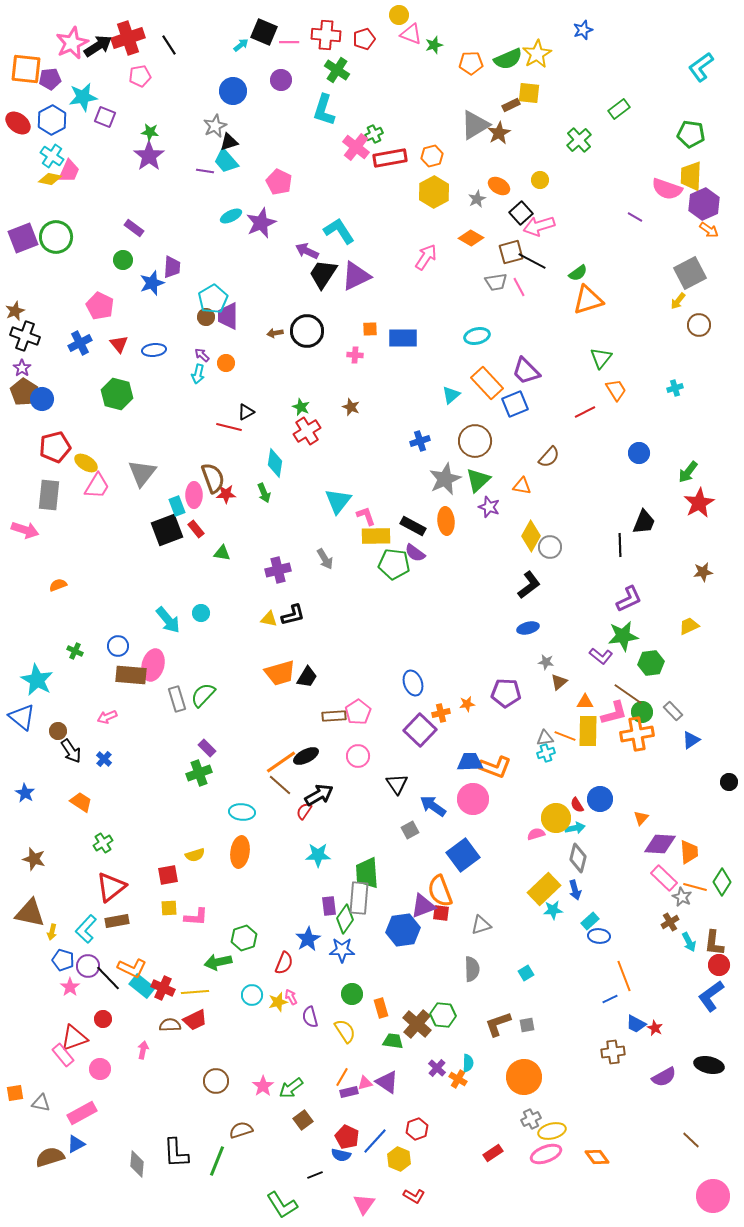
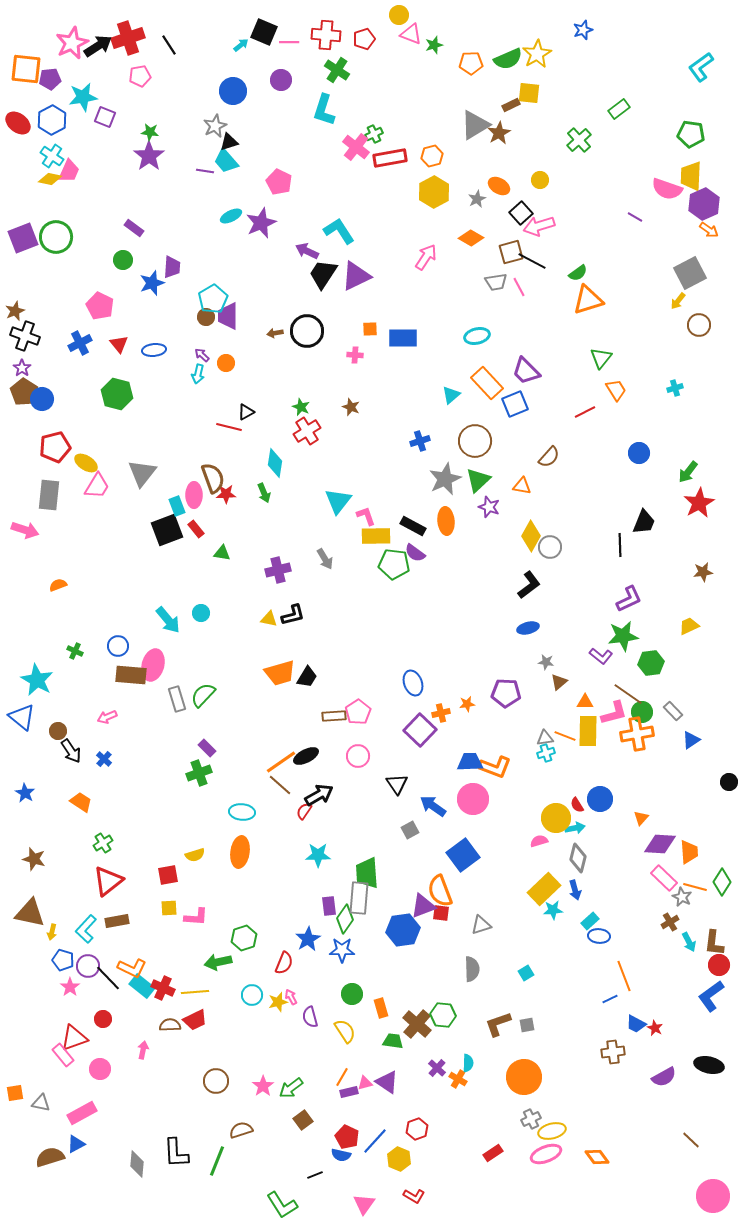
pink semicircle at (536, 834): moved 3 px right, 7 px down
red triangle at (111, 887): moved 3 px left, 6 px up
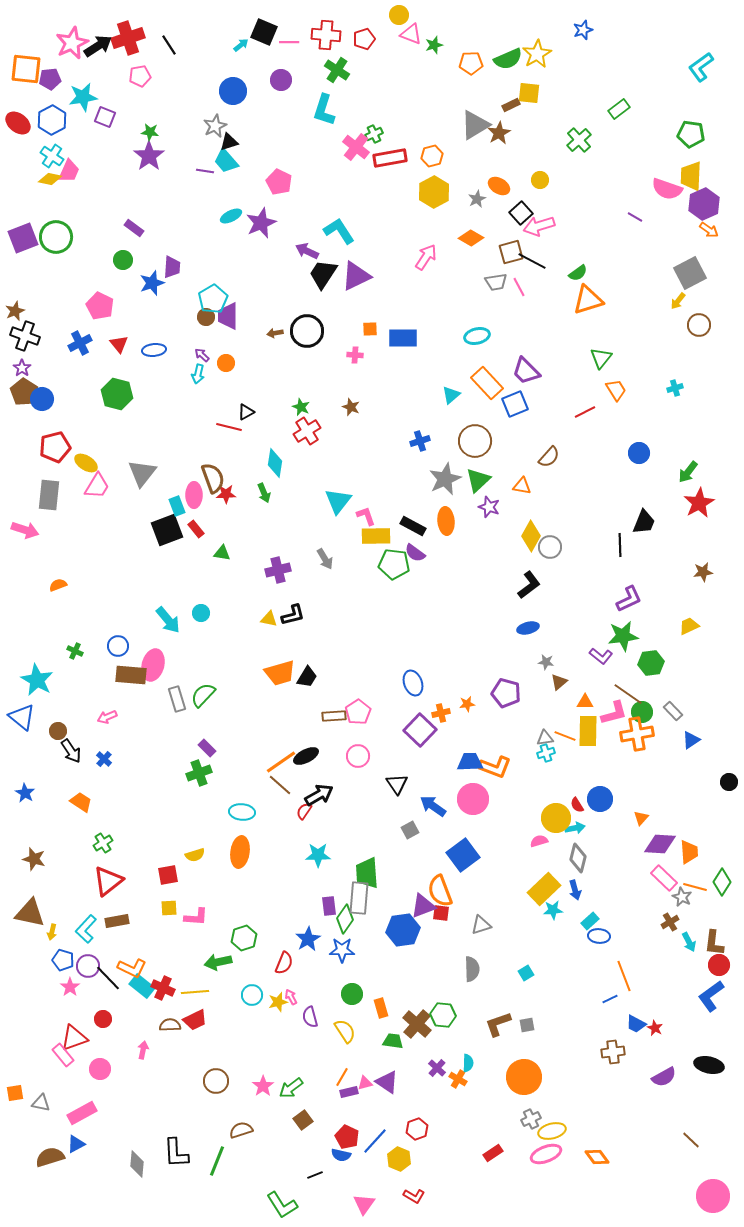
purple pentagon at (506, 693): rotated 12 degrees clockwise
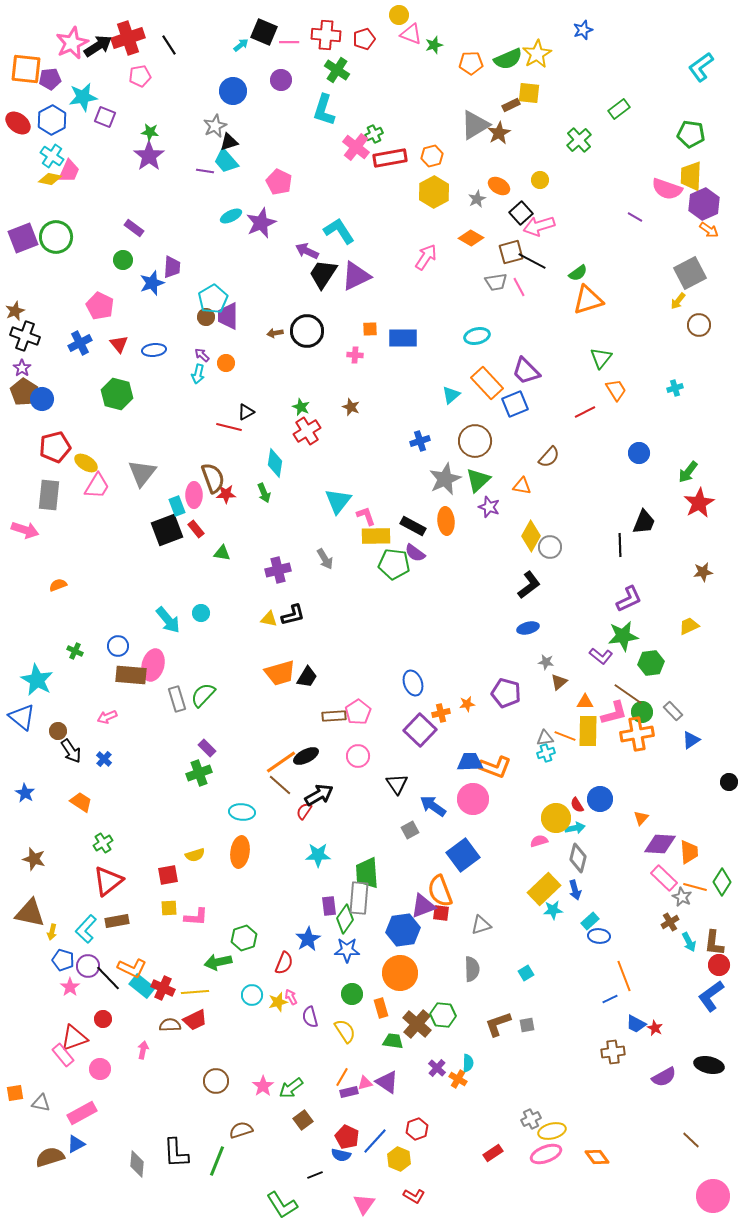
blue star at (342, 950): moved 5 px right
orange circle at (524, 1077): moved 124 px left, 104 px up
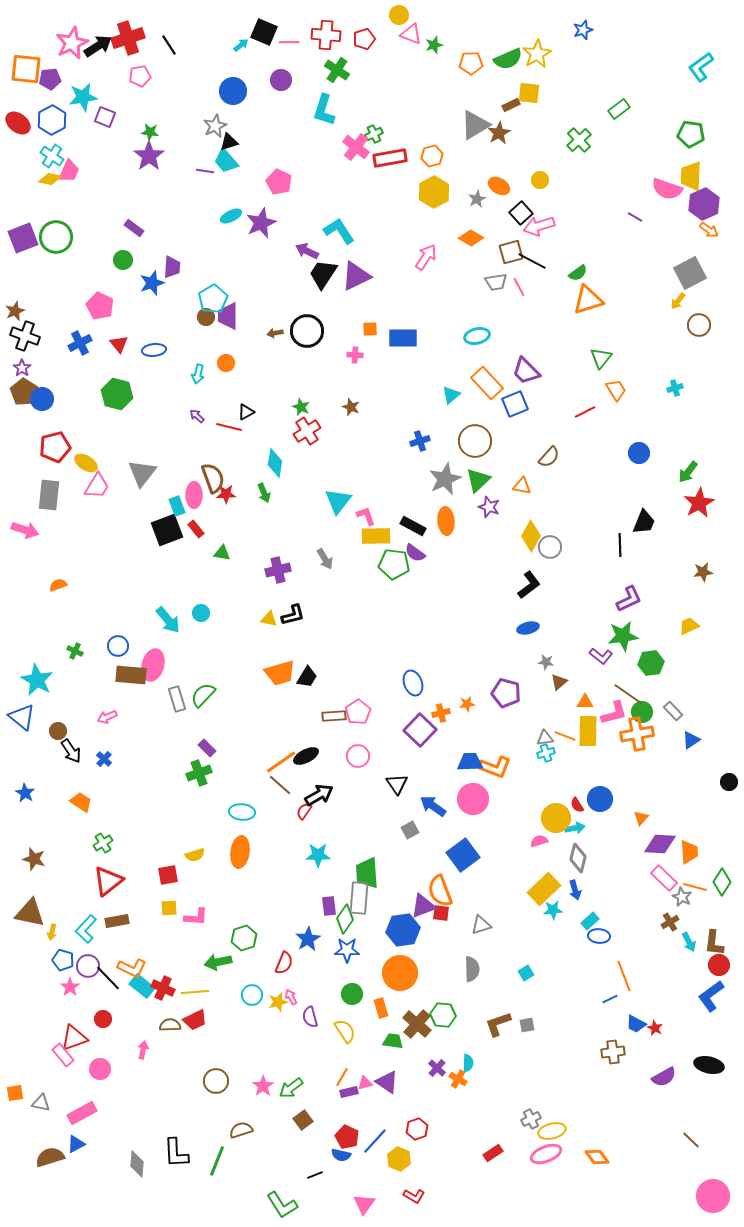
purple arrow at (202, 355): moved 5 px left, 61 px down
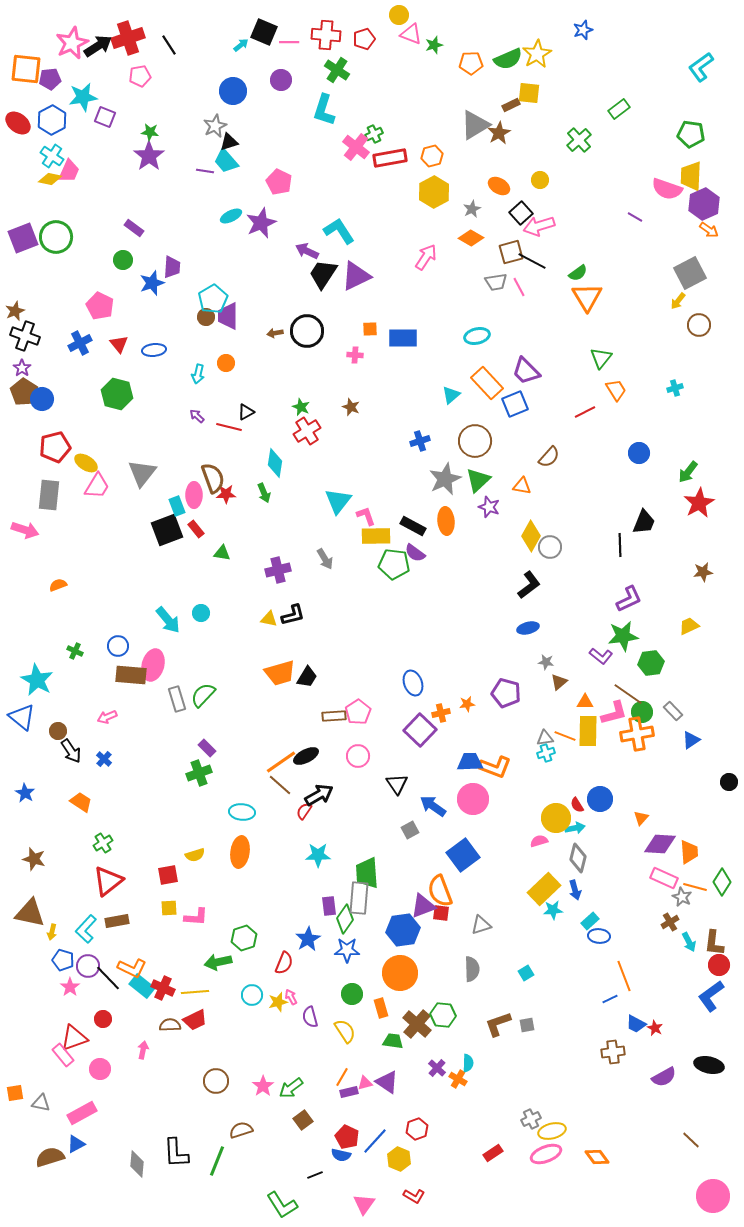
gray star at (477, 199): moved 5 px left, 10 px down
orange triangle at (588, 300): moved 1 px left, 3 px up; rotated 44 degrees counterclockwise
pink rectangle at (664, 878): rotated 20 degrees counterclockwise
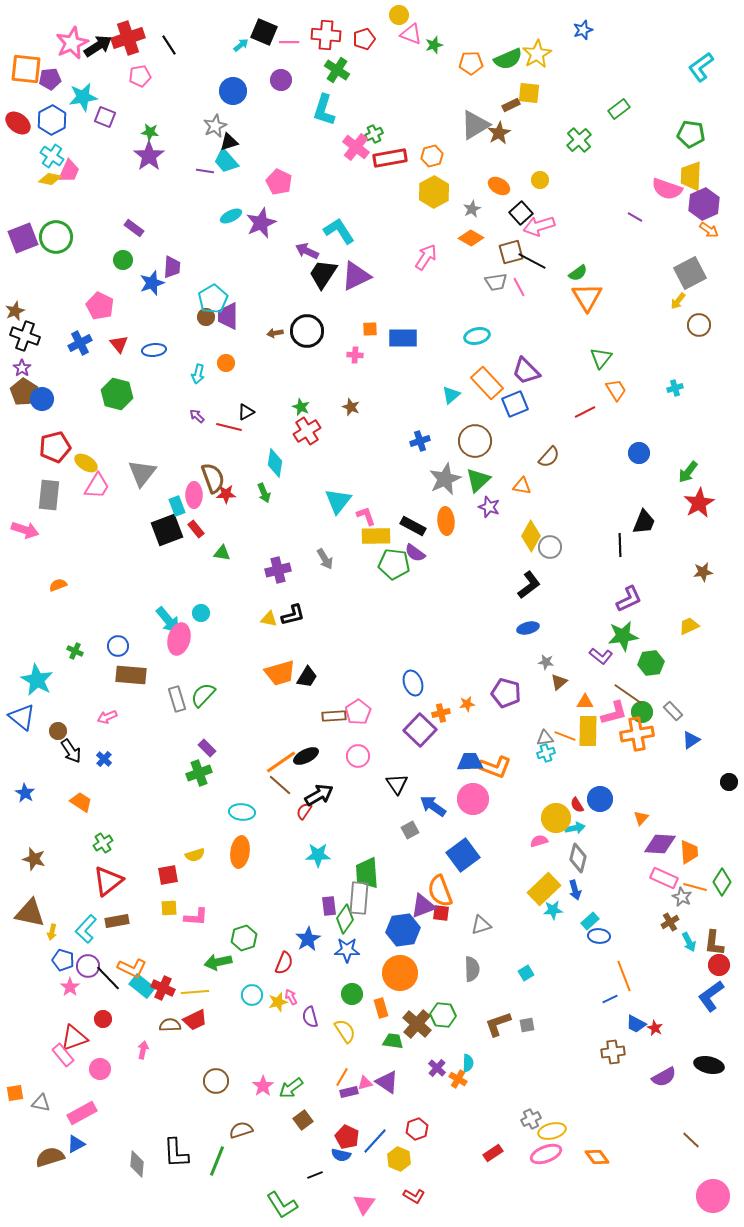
pink ellipse at (153, 665): moved 26 px right, 26 px up
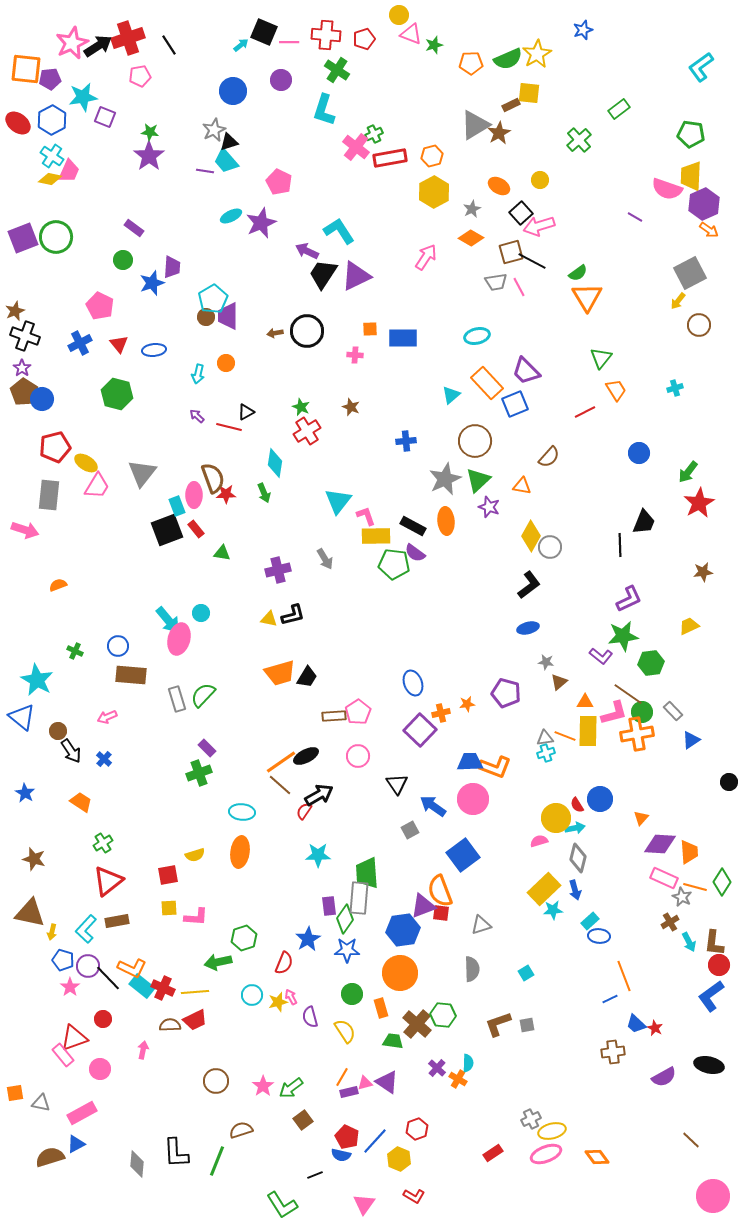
gray star at (215, 126): moved 1 px left, 4 px down
blue cross at (420, 441): moved 14 px left; rotated 12 degrees clockwise
blue trapezoid at (636, 1024): rotated 15 degrees clockwise
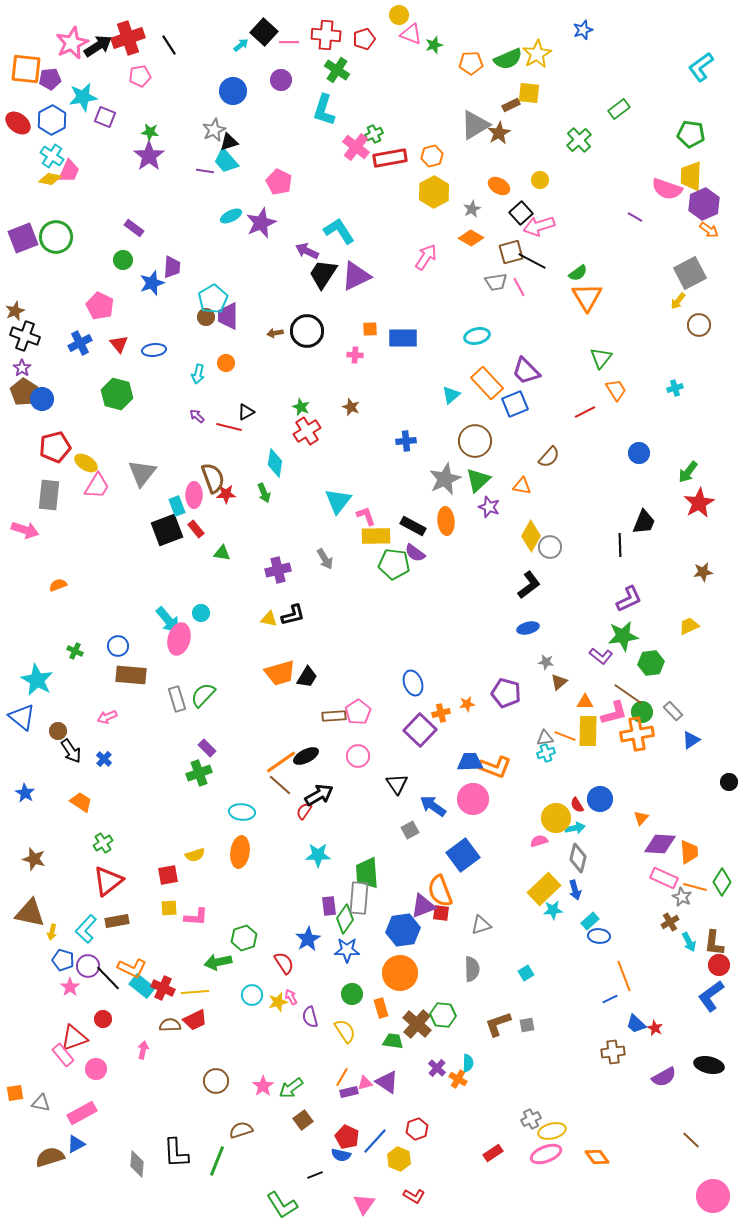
black square at (264, 32): rotated 20 degrees clockwise
red semicircle at (284, 963): rotated 55 degrees counterclockwise
pink circle at (100, 1069): moved 4 px left
